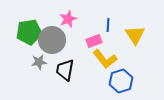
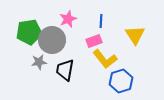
blue line: moved 7 px left, 4 px up
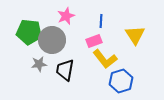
pink star: moved 2 px left, 3 px up
green pentagon: rotated 15 degrees clockwise
gray star: moved 2 px down
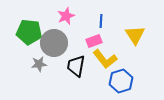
gray circle: moved 2 px right, 3 px down
black trapezoid: moved 11 px right, 4 px up
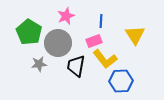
green pentagon: rotated 25 degrees clockwise
gray circle: moved 4 px right
blue hexagon: rotated 15 degrees clockwise
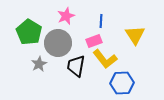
gray star: rotated 21 degrees counterclockwise
blue hexagon: moved 1 px right, 2 px down
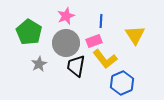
gray circle: moved 8 px right
blue hexagon: rotated 20 degrees counterclockwise
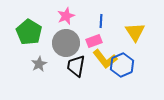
yellow triangle: moved 3 px up
blue hexagon: moved 18 px up
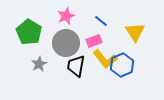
blue line: rotated 56 degrees counterclockwise
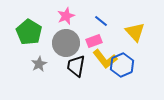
yellow triangle: rotated 10 degrees counterclockwise
